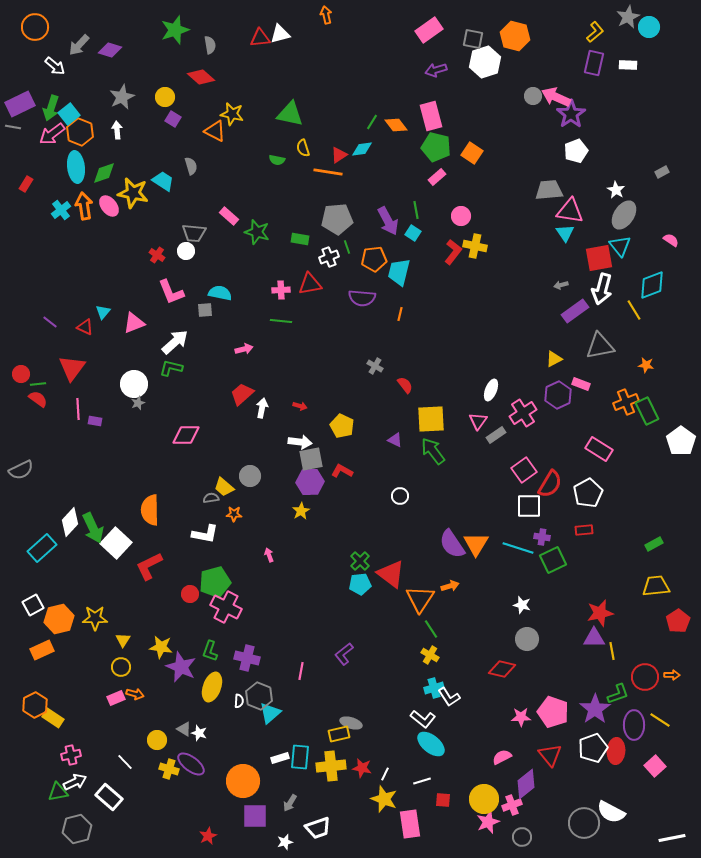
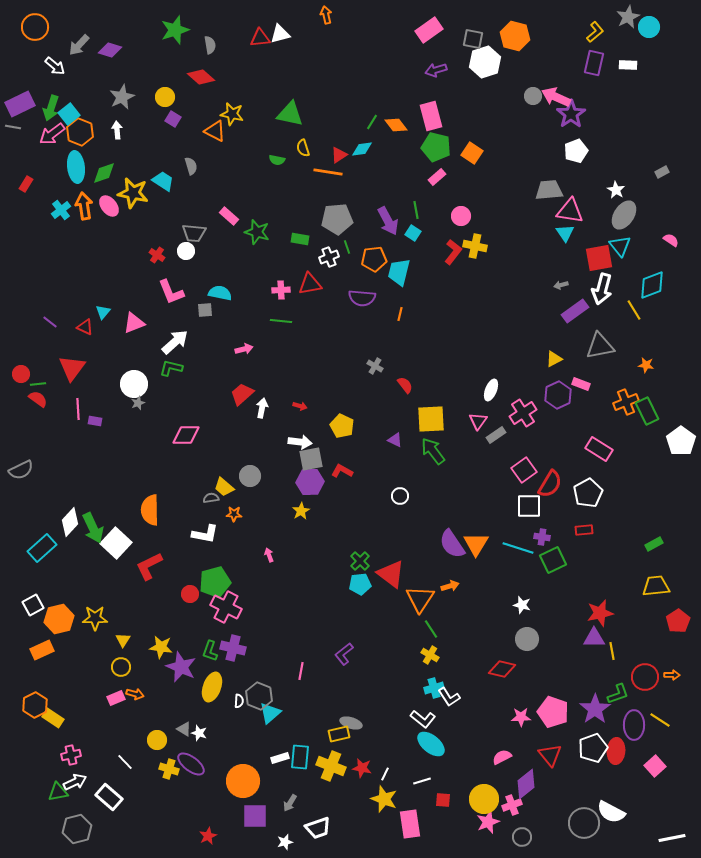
purple cross at (247, 658): moved 14 px left, 10 px up
yellow cross at (331, 766): rotated 28 degrees clockwise
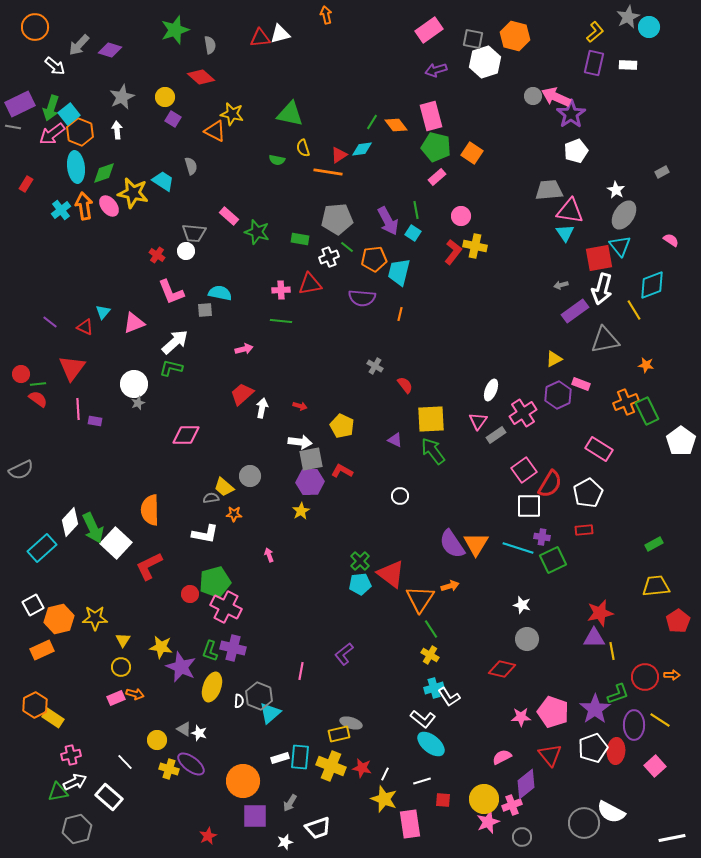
green line at (347, 247): rotated 32 degrees counterclockwise
gray triangle at (600, 346): moved 5 px right, 6 px up
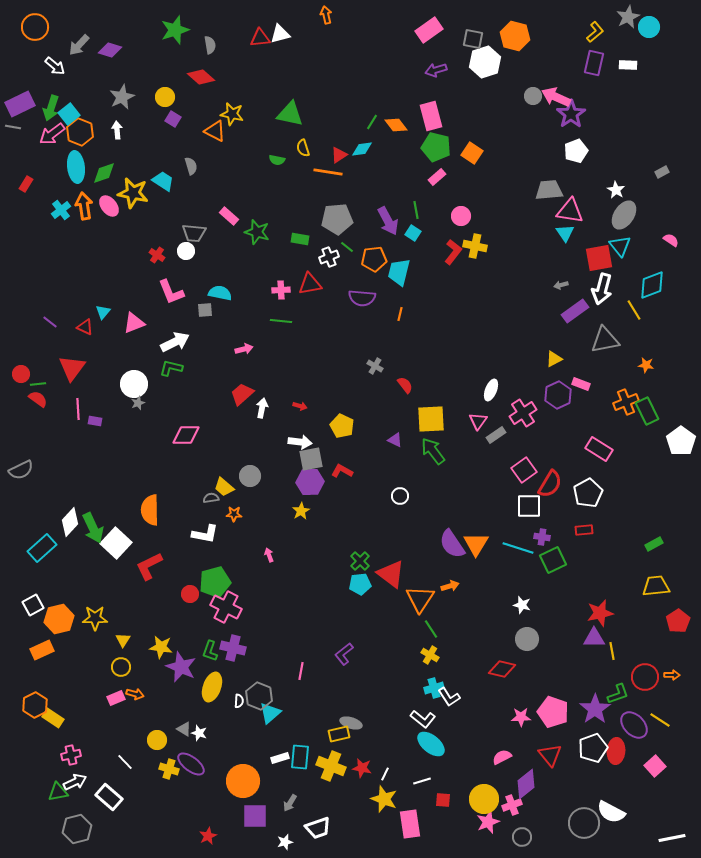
white arrow at (175, 342): rotated 16 degrees clockwise
purple ellipse at (634, 725): rotated 44 degrees counterclockwise
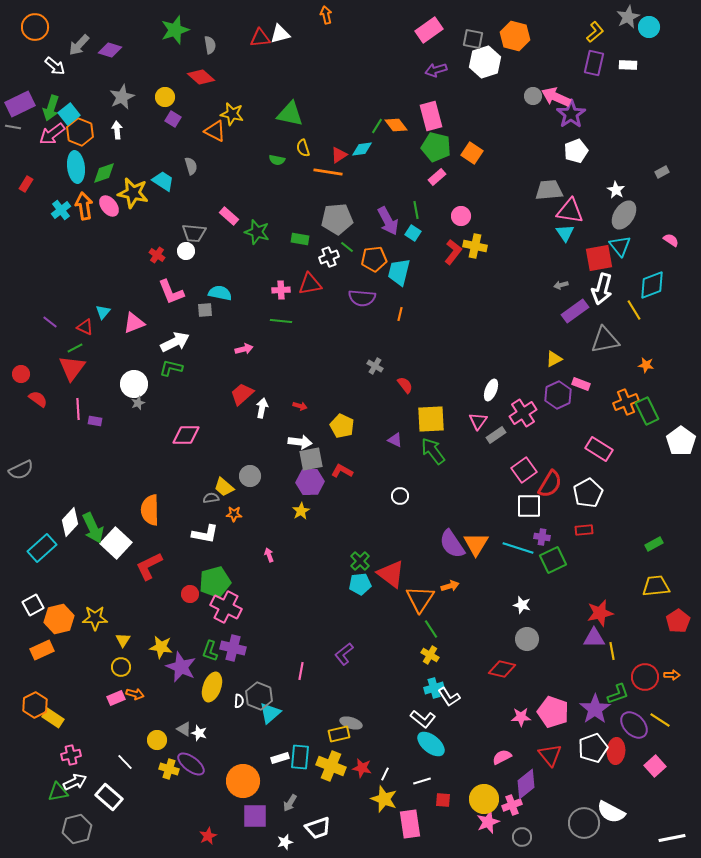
green line at (372, 122): moved 5 px right, 4 px down
green line at (38, 384): moved 37 px right, 36 px up; rotated 21 degrees counterclockwise
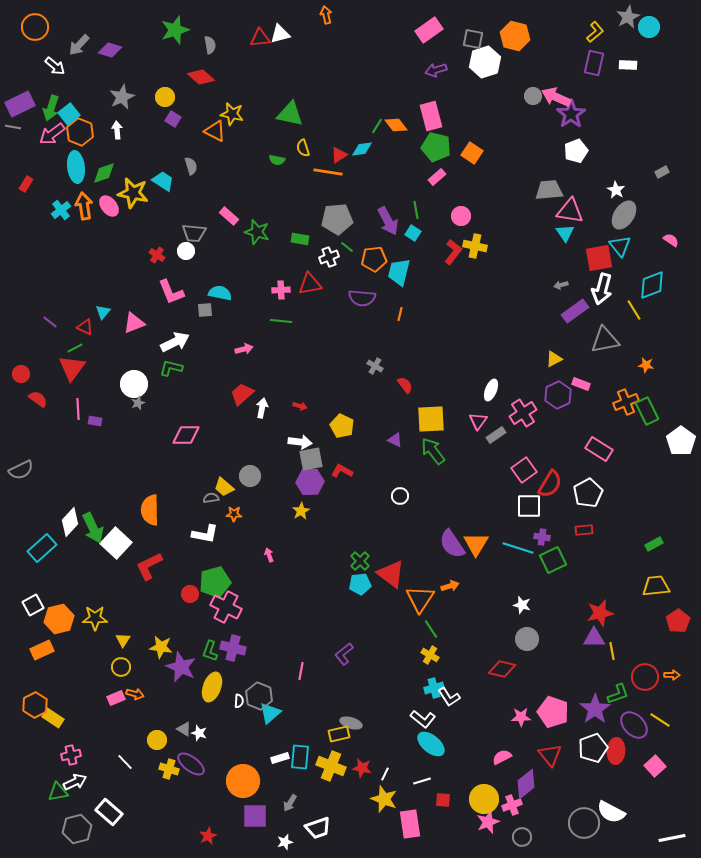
white rectangle at (109, 797): moved 15 px down
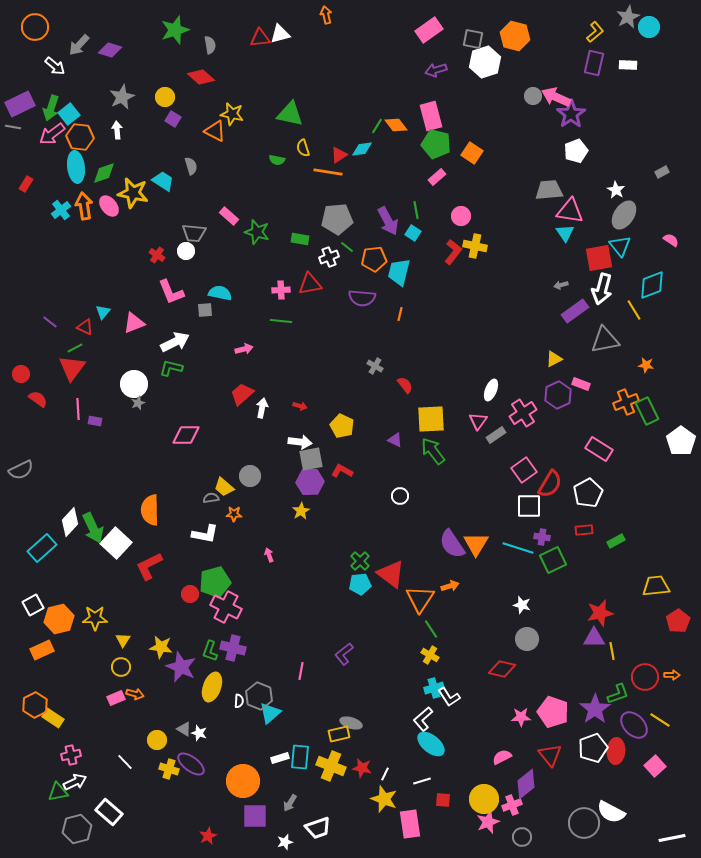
orange hexagon at (80, 132): moved 5 px down; rotated 16 degrees counterclockwise
green pentagon at (436, 147): moved 3 px up
green rectangle at (654, 544): moved 38 px left, 3 px up
white L-shape at (423, 719): rotated 100 degrees clockwise
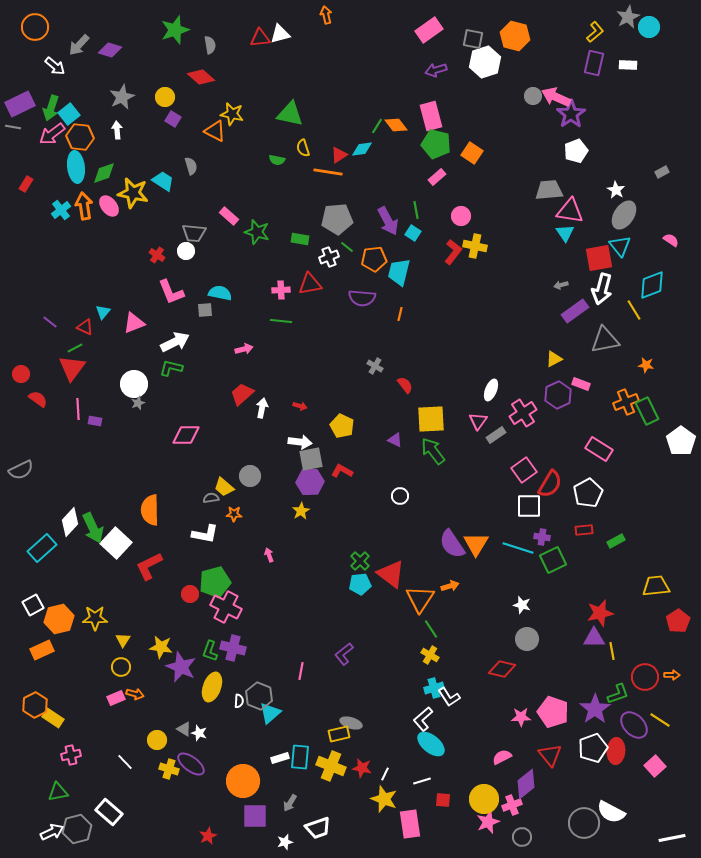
white arrow at (75, 782): moved 23 px left, 50 px down
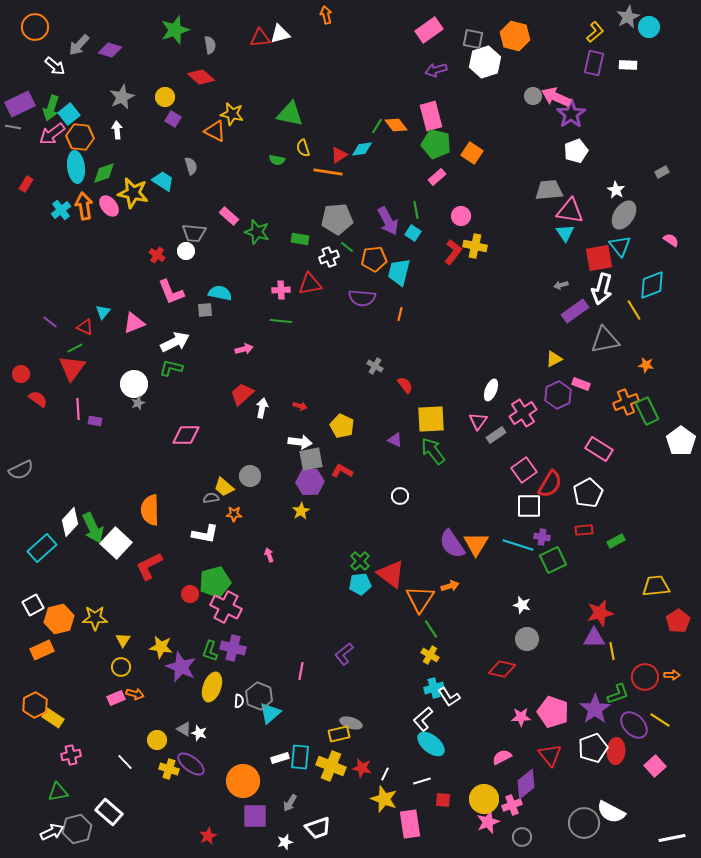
cyan line at (518, 548): moved 3 px up
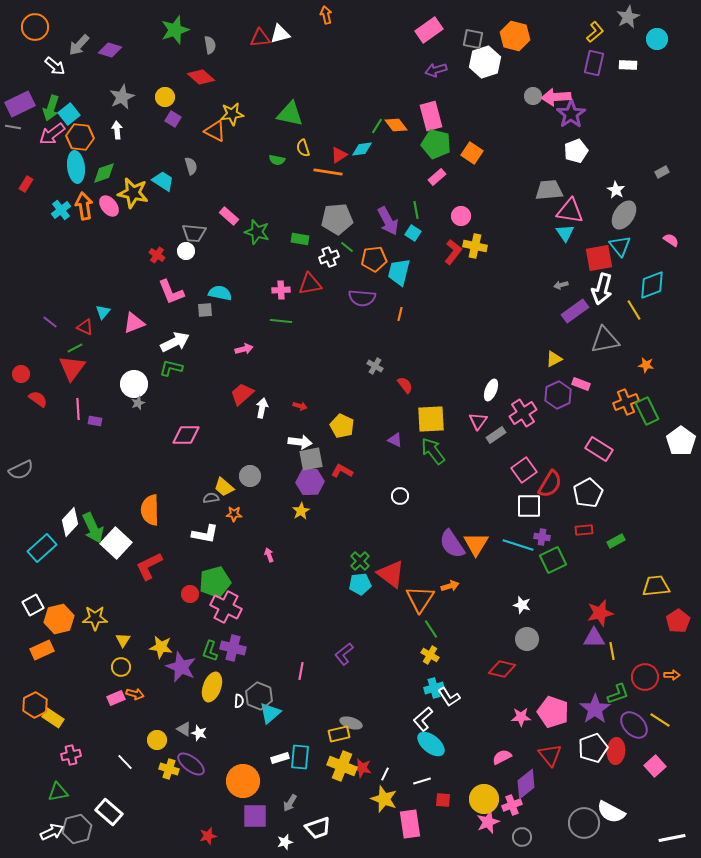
cyan circle at (649, 27): moved 8 px right, 12 px down
pink arrow at (556, 97): rotated 28 degrees counterclockwise
yellow star at (232, 114): rotated 20 degrees counterclockwise
yellow cross at (331, 766): moved 11 px right
red star at (208, 836): rotated 12 degrees clockwise
